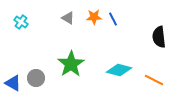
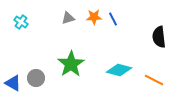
gray triangle: rotated 48 degrees counterclockwise
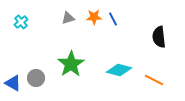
cyan cross: rotated 16 degrees clockwise
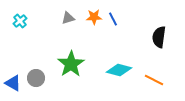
cyan cross: moved 1 px left, 1 px up
black semicircle: rotated 15 degrees clockwise
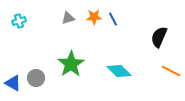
cyan cross: moved 1 px left; rotated 24 degrees clockwise
black semicircle: rotated 15 degrees clockwise
cyan diamond: moved 1 px down; rotated 30 degrees clockwise
orange line: moved 17 px right, 9 px up
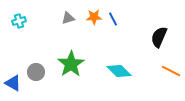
gray circle: moved 6 px up
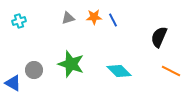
blue line: moved 1 px down
green star: rotated 20 degrees counterclockwise
gray circle: moved 2 px left, 2 px up
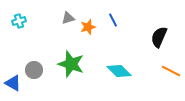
orange star: moved 6 px left, 10 px down; rotated 14 degrees counterclockwise
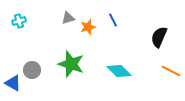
gray circle: moved 2 px left
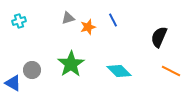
green star: rotated 20 degrees clockwise
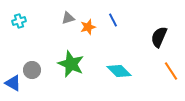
green star: rotated 16 degrees counterclockwise
orange line: rotated 30 degrees clockwise
